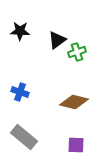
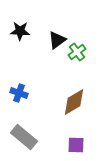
green cross: rotated 18 degrees counterclockwise
blue cross: moved 1 px left, 1 px down
brown diamond: rotated 44 degrees counterclockwise
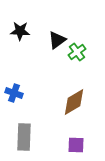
blue cross: moved 5 px left
gray rectangle: rotated 52 degrees clockwise
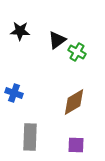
green cross: rotated 24 degrees counterclockwise
gray rectangle: moved 6 px right
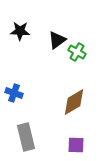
gray rectangle: moved 4 px left; rotated 16 degrees counterclockwise
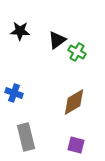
purple square: rotated 12 degrees clockwise
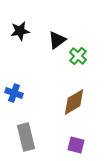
black star: rotated 12 degrees counterclockwise
green cross: moved 1 px right, 4 px down; rotated 12 degrees clockwise
